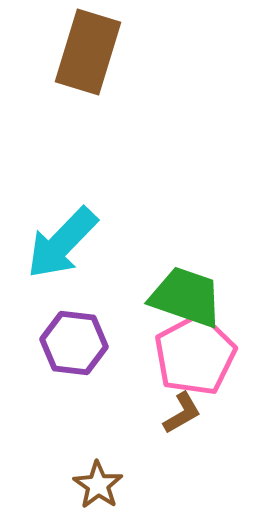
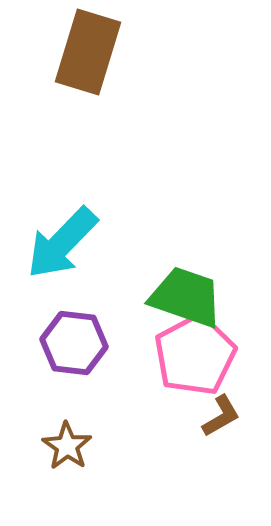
brown L-shape: moved 39 px right, 3 px down
brown star: moved 31 px left, 39 px up
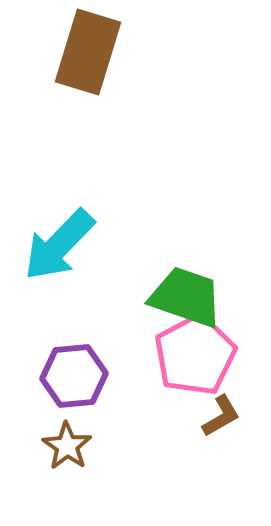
cyan arrow: moved 3 px left, 2 px down
purple hexagon: moved 33 px down; rotated 12 degrees counterclockwise
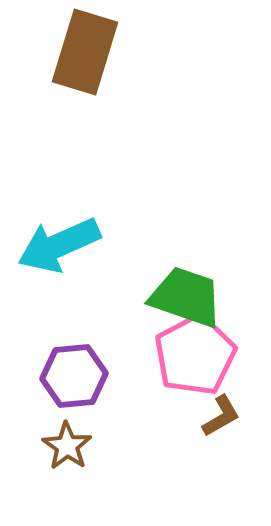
brown rectangle: moved 3 px left
cyan arrow: rotated 22 degrees clockwise
